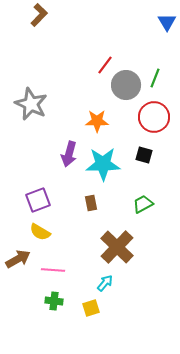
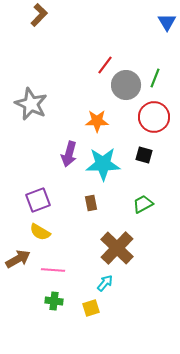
brown cross: moved 1 px down
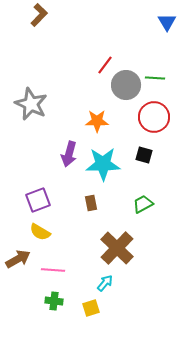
green line: rotated 72 degrees clockwise
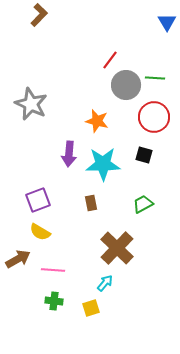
red line: moved 5 px right, 5 px up
orange star: rotated 15 degrees clockwise
purple arrow: rotated 10 degrees counterclockwise
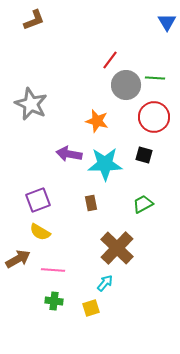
brown L-shape: moved 5 px left, 5 px down; rotated 25 degrees clockwise
purple arrow: rotated 95 degrees clockwise
cyan star: moved 2 px right
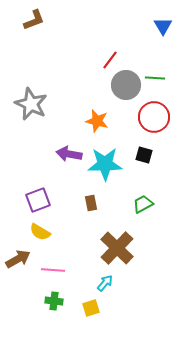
blue triangle: moved 4 px left, 4 px down
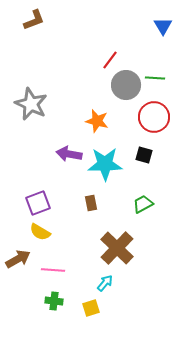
purple square: moved 3 px down
